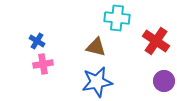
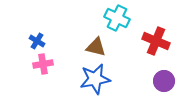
cyan cross: rotated 20 degrees clockwise
red cross: rotated 12 degrees counterclockwise
blue star: moved 2 px left, 3 px up
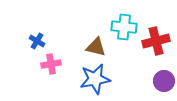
cyan cross: moved 7 px right, 9 px down; rotated 20 degrees counterclockwise
red cross: rotated 36 degrees counterclockwise
pink cross: moved 8 px right
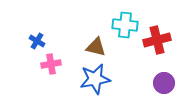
cyan cross: moved 1 px right, 2 px up
red cross: moved 1 px right, 1 px up
purple circle: moved 2 px down
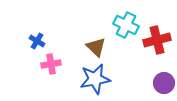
cyan cross: moved 1 px right; rotated 20 degrees clockwise
brown triangle: rotated 30 degrees clockwise
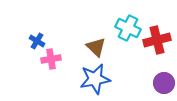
cyan cross: moved 2 px right, 3 px down
pink cross: moved 5 px up
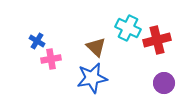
blue star: moved 3 px left, 1 px up
